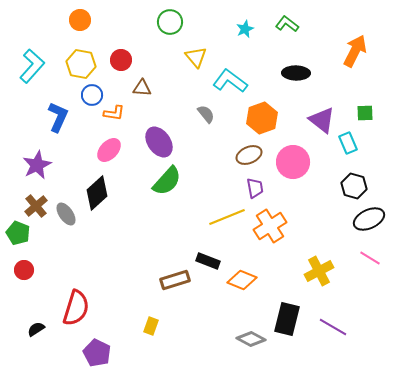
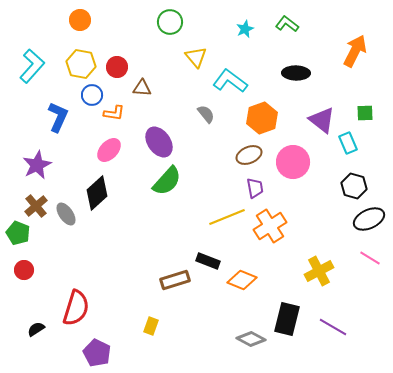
red circle at (121, 60): moved 4 px left, 7 px down
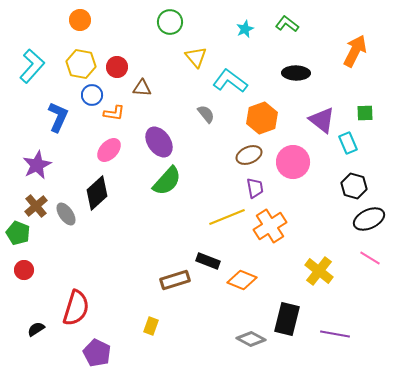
yellow cross at (319, 271): rotated 24 degrees counterclockwise
purple line at (333, 327): moved 2 px right, 7 px down; rotated 20 degrees counterclockwise
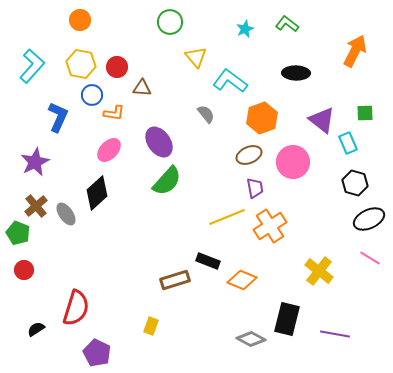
purple star at (37, 165): moved 2 px left, 3 px up
black hexagon at (354, 186): moved 1 px right, 3 px up
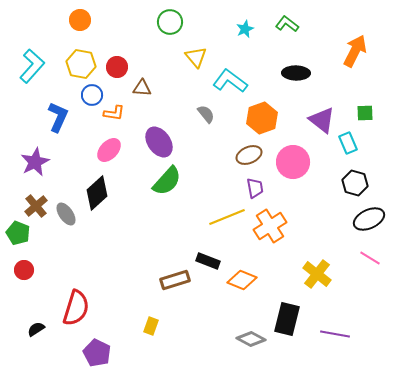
yellow cross at (319, 271): moved 2 px left, 3 px down
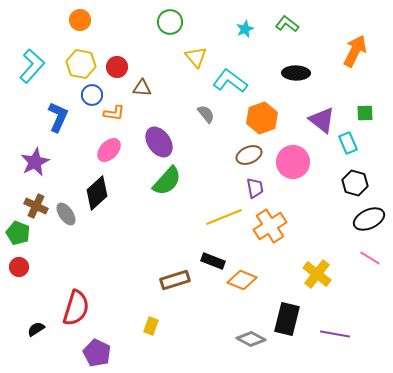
brown cross at (36, 206): rotated 25 degrees counterclockwise
yellow line at (227, 217): moved 3 px left
black rectangle at (208, 261): moved 5 px right
red circle at (24, 270): moved 5 px left, 3 px up
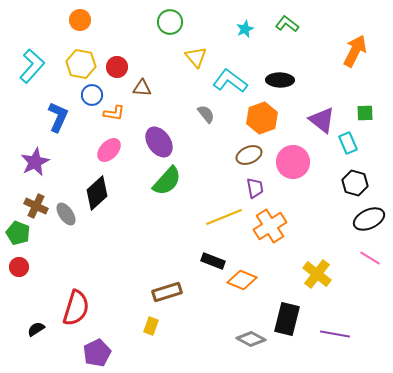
black ellipse at (296, 73): moved 16 px left, 7 px down
brown rectangle at (175, 280): moved 8 px left, 12 px down
purple pentagon at (97, 353): rotated 20 degrees clockwise
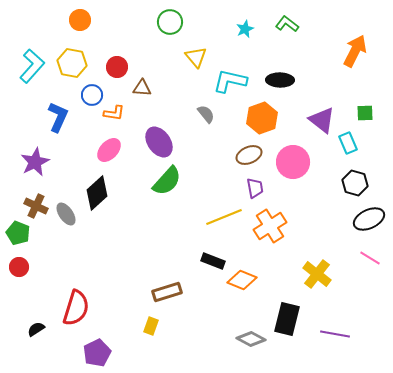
yellow hexagon at (81, 64): moved 9 px left, 1 px up
cyan L-shape at (230, 81): rotated 24 degrees counterclockwise
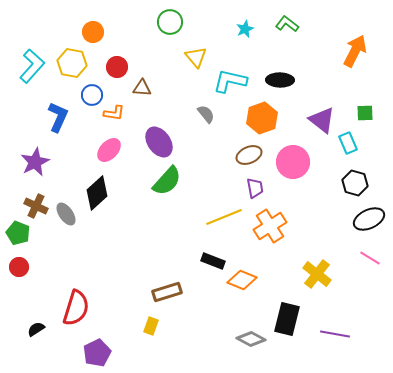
orange circle at (80, 20): moved 13 px right, 12 px down
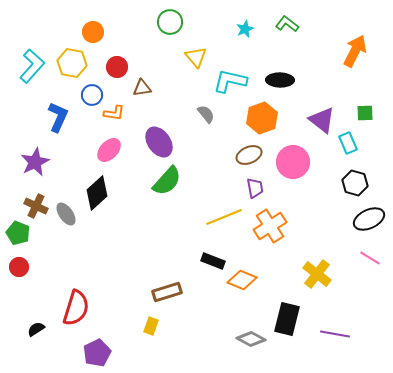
brown triangle at (142, 88): rotated 12 degrees counterclockwise
